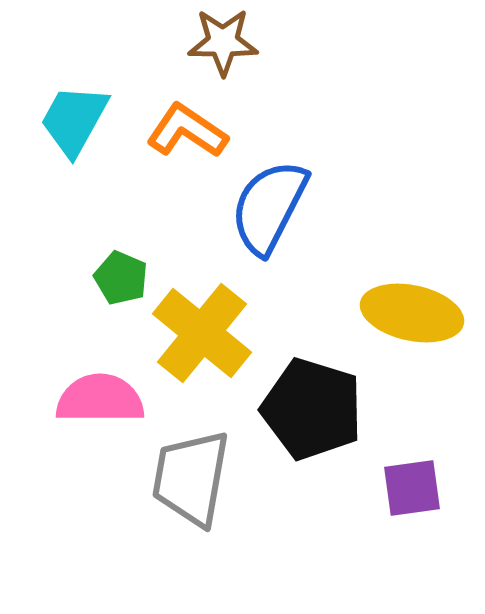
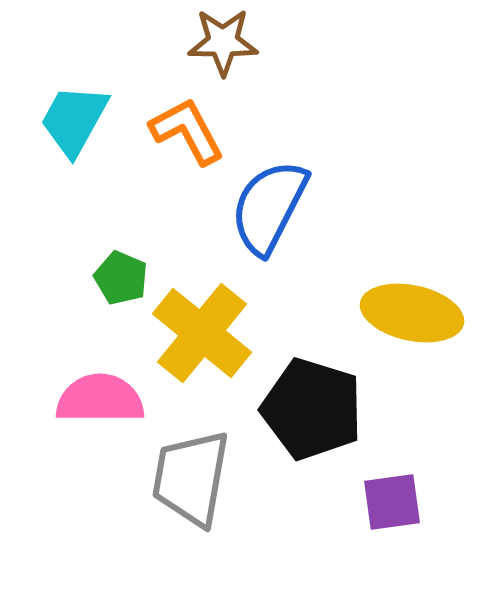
orange L-shape: rotated 28 degrees clockwise
purple square: moved 20 px left, 14 px down
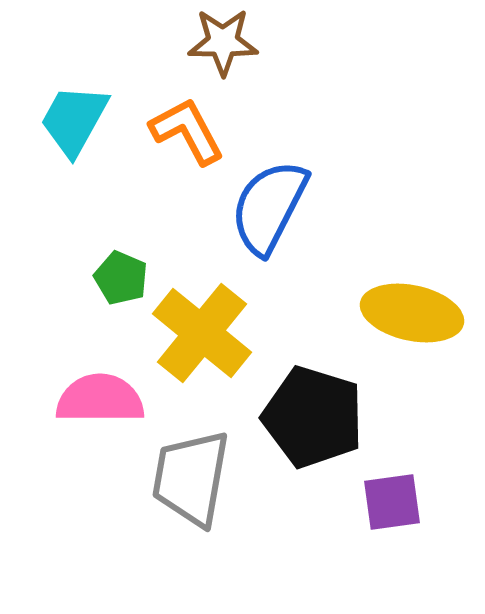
black pentagon: moved 1 px right, 8 px down
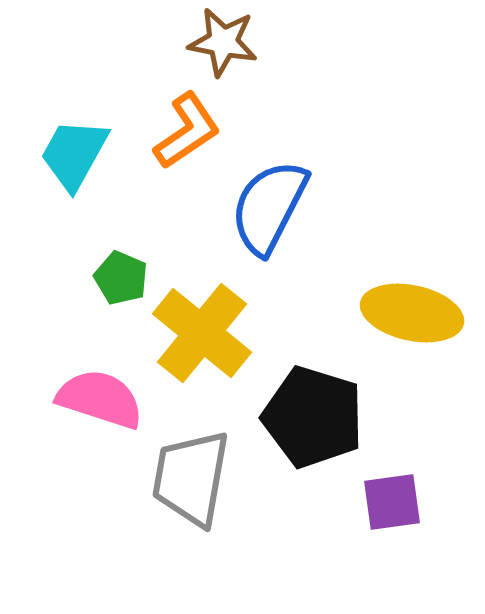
brown star: rotated 10 degrees clockwise
cyan trapezoid: moved 34 px down
orange L-shape: rotated 84 degrees clockwise
pink semicircle: rotated 18 degrees clockwise
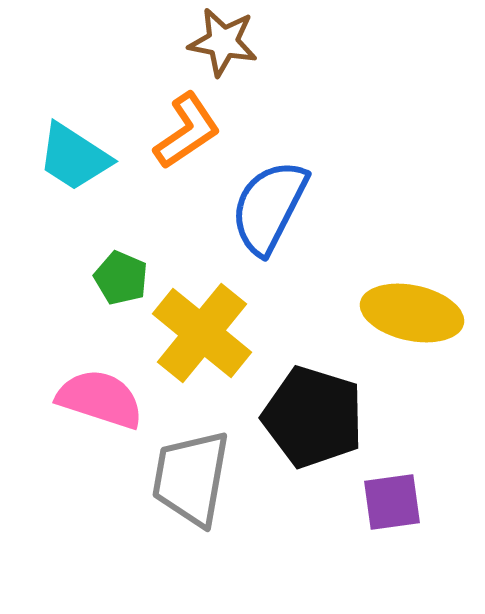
cyan trapezoid: moved 3 px down; rotated 86 degrees counterclockwise
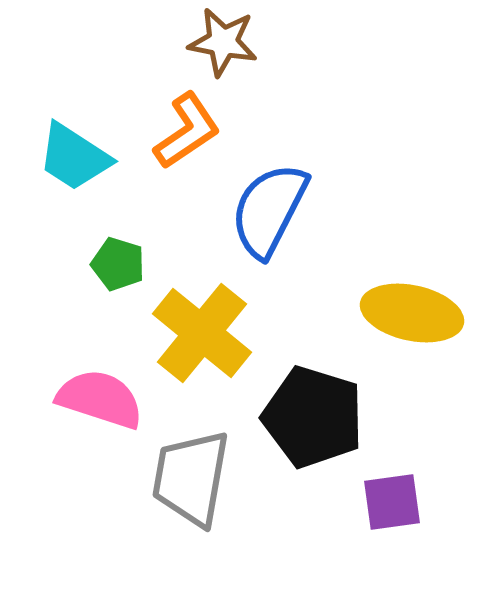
blue semicircle: moved 3 px down
green pentagon: moved 3 px left, 14 px up; rotated 6 degrees counterclockwise
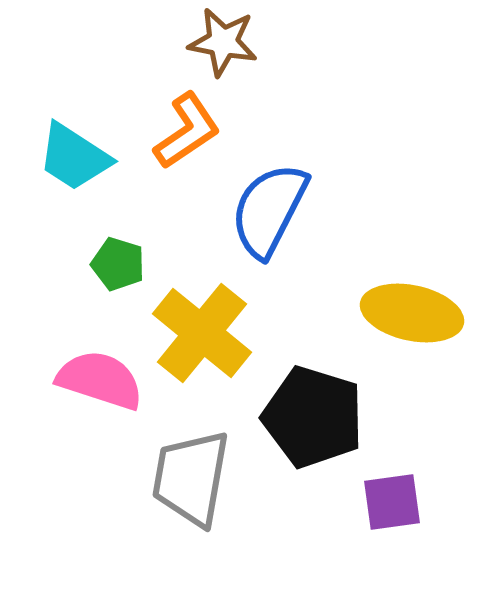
pink semicircle: moved 19 px up
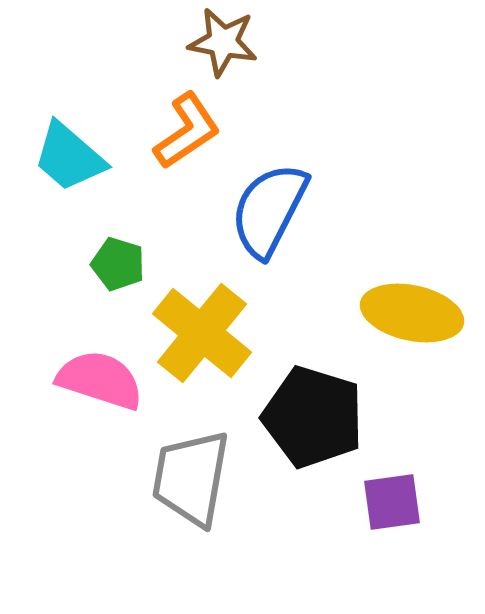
cyan trapezoid: moved 5 px left; rotated 8 degrees clockwise
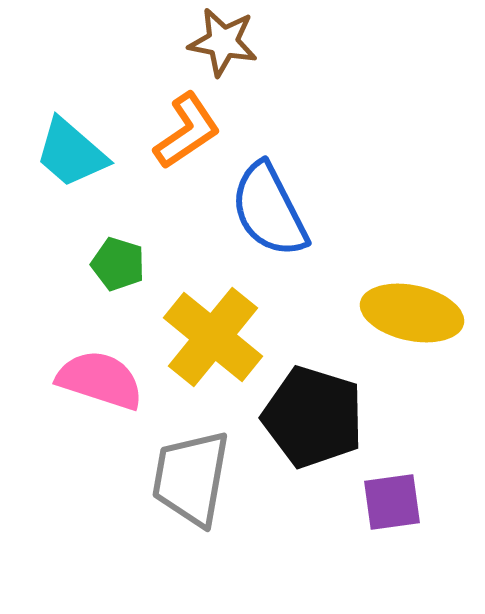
cyan trapezoid: moved 2 px right, 4 px up
blue semicircle: rotated 54 degrees counterclockwise
yellow cross: moved 11 px right, 4 px down
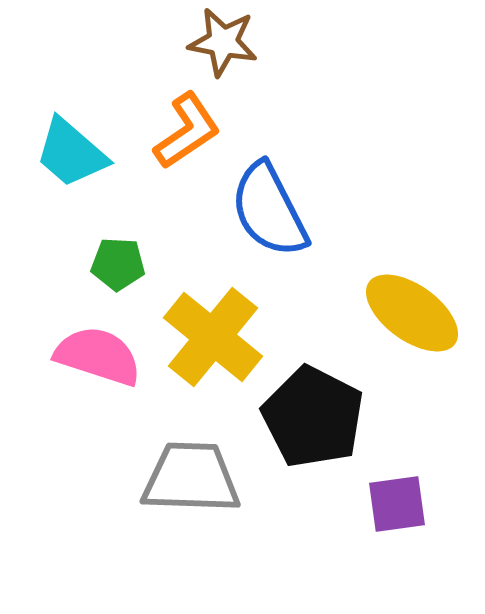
green pentagon: rotated 14 degrees counterclockwise
yellow ellipse: rotated 24 degrees clockwise
pink semicircle: moved 2 px left, 24 px up
black pentagon: rotated 10 degrees clockwise
gray trapezoid: rotated 82 degrees clockwise
purple square: moved 5 px right, 2 px down
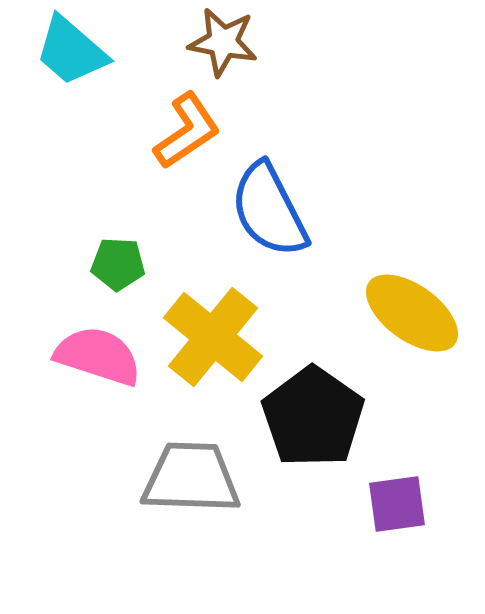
cyan trapezoid: moved 102 px up
black pentagon: rotated 8 degrees clockwise
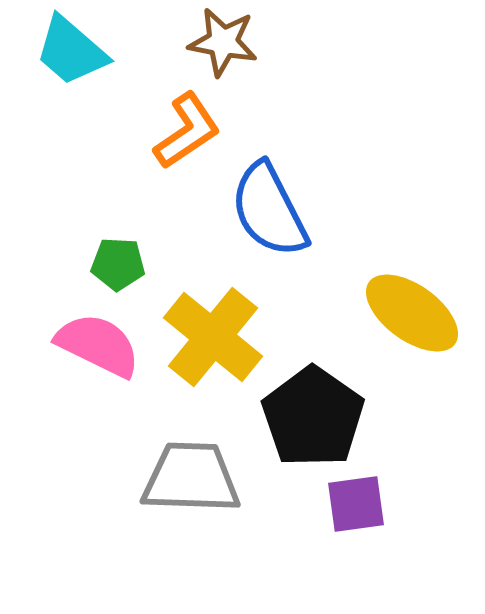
pink semicircle: moved 11 px up; rotated 8 degrees clockwise
purple square: moved 41 px left
